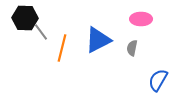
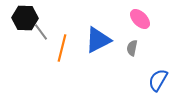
pink ellipse: moved 1 px left; rotated 45 degrees clockwise
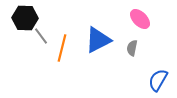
gray line: moved 4 px down
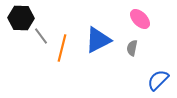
black hexagon: moved 4 px left
blue semicircle: rotated 15 degrees clockwise
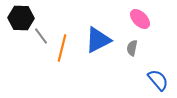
blue semicircle: rotated 95 degrees clockwise
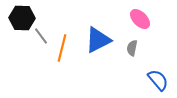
black hexagon: moved 1 px right
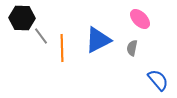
orange line: rotated 16 degrees counterclockwise
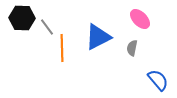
gray line: moved 6 px right, 9 px up
blue triangle: moved 3 px up
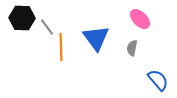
blue triangle: moved 2 px left, 1 px down; rotated 40 degrees counterclockwise
orange line: moved 1 px left, 1 px up
